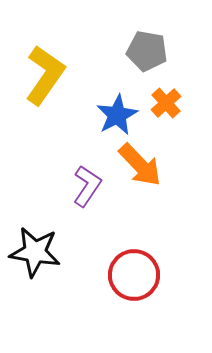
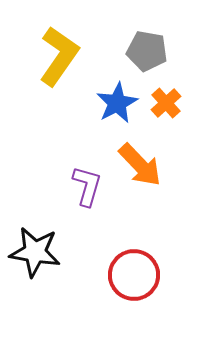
yellow L-shape: moved 14 px right, 19 px up
blue star: moved 12 px up
purple L-shape: rotated 18 degrees counterclockwise
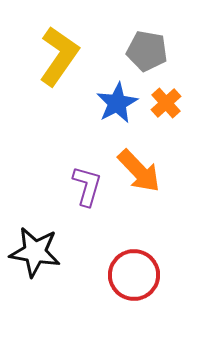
orange arrow: moved 1 px left, 6 px down
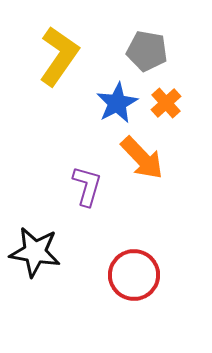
orange arrow: moved 3 px right, 13 px up
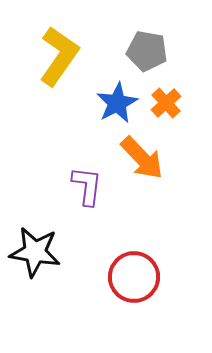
purple L-shape: rotated 9 degrees counterclockwise
red circle: moved 2 px down
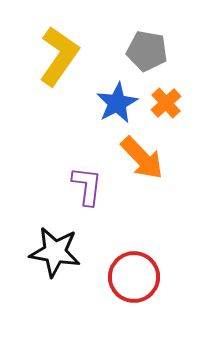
black star: moved 20 px right
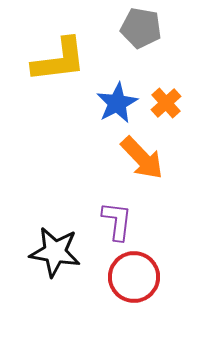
gray pentagon: moved 6 px left, 23 px up
yellow L-shape: moved 4 px down; rotated 48 degrees clockwise
purple L-shape: moved 30 px right, 35 px down
